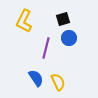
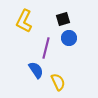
blue semicircle: moved 8 px up
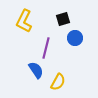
blue circle: moved 6 px right
yellow semicircle: rotated 54 degrees clockwise
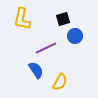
yellow L-shape: moved 2 px left, 2 px up; rotated 15 degrees counterclockwise
blue circle: moved 2 px up
purple line: rotated 50 degrees clockwise
yellow semicircle: moved 2 px right
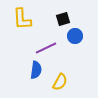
yellow L-shape: rotated 15 degrees counterclockwise
blue semicircle: rotated 42 degrees clockwise
